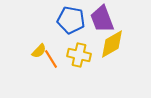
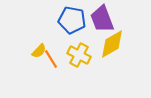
blue pentagon: moved 1 px right
yellow cross: rotated 15 degrees clockwise
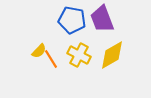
yellow diamond: moved 11 px down
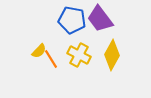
purple trapezoid: moved 2 px left; rotated 16 degrees counterclockwise
yellow diamond: rotated 32 degrees counterclockwise
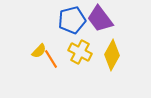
blue pentagon: rotated 24 degrees counterclockwise
yellow cross: moved 1 px right, 3 px up
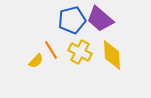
purple trapezoid: rotated 12 degrees counterclockwise
yellow semicircle: moved 3 px left, 10 px down
yellow diamond: rotated 32 degrees counterclockwise
orange line: moved 9 px up
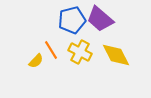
yellow diamond: moved 4 px right; rotated 24 degrees counterclockwise
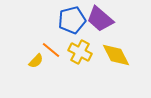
orange line: rotated 18 degrees counterclockwise
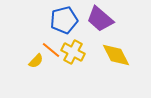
blue pentagon: moved 8 px left
yellow cross: moved 7 px left
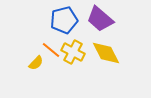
yellow diamond: moved 10 px left, 2 px up
yellow semicircle: moved 2 px down
